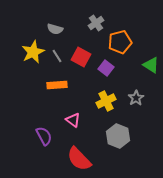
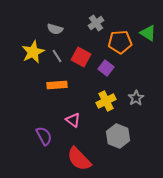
orange pentagon: rotated 10 degrees clockwise
green triangle: moved 3 px left, 32 px up
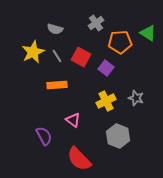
gray star: rotated 21 degrees counterclockwise
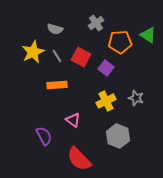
green triangle: moved 2 px down
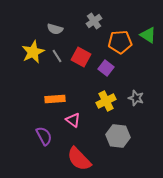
gray cross: moved 2 px left, 2 px up
orange rectangle: moved 2 px left, 14 px down
gray hexagon: rotated 15 degrees counterclockwise
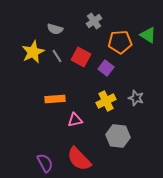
pink triangle: moved 2 px right; rotated 49 degrees counterclockwise
purple semicircle: moved 1 px right, 27 px down
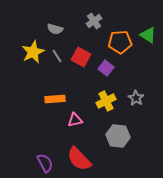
gray star: rotated 14 degrees clockwise
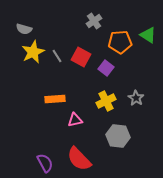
gray semicircle: moved 31 px left
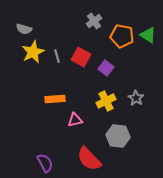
orange pentagon: moved 2 px right, 6 px up; rotated 15 degrees clockwise
gray line: rotated 16 degrees clockwise
red semicircle: moved 10 px right
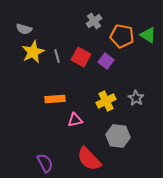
purple square: moved 7 px up
